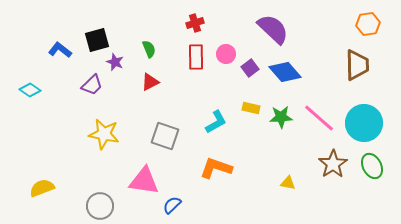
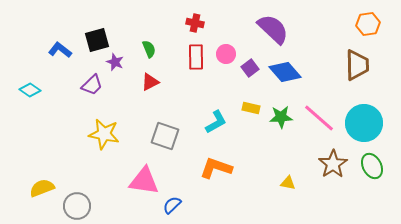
red cross: rotated 30 degrees clockwise
gray circle: moved 23 px left
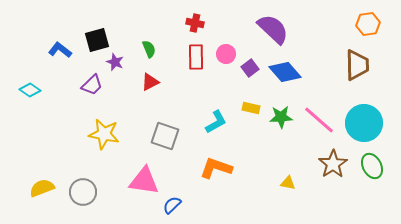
pink line: moved 2 px down
gray circle: moved 6 px right, 14 px up
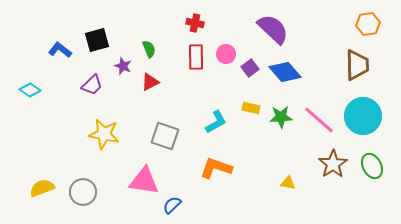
purple star: moved 8 px right, 4 px down
cyan circle: moved 1 px left, 7 px up
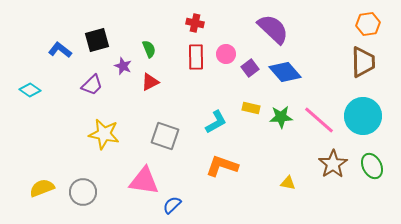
brown trapezoid: moved 6 px right, 3 px up
orange L-shape: moved 6 px right, 2 px up
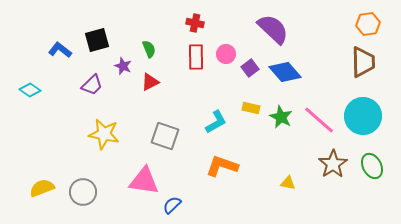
green star: rotated 30 degrees clockwise
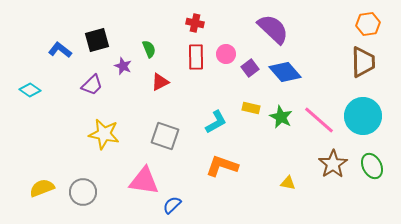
red triangle: moved 10 px right
